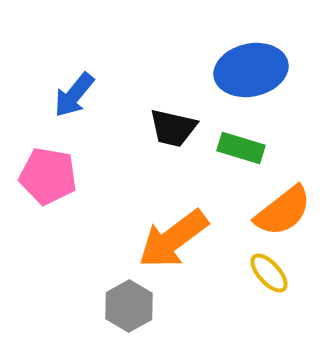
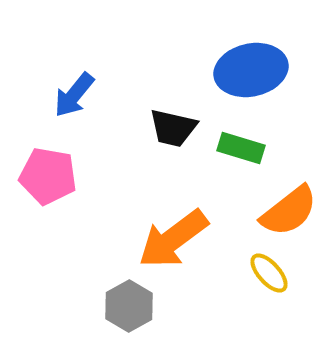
orange semicircle: moved 6 px right
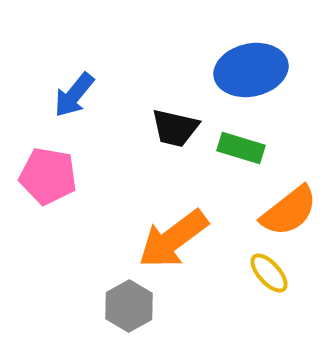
black trapezoid: moved 2 px right
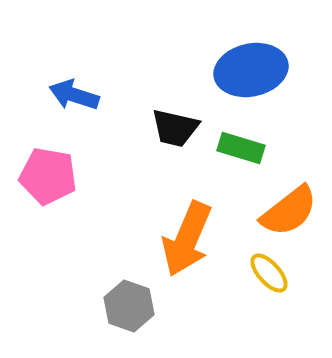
blue arrow: rotated 69 degrees clockwise
orange arrow: moved 14 px right; rotated 30 degrees counterclockwise
gray hexagon: rotated 12 degrees counterclockwise
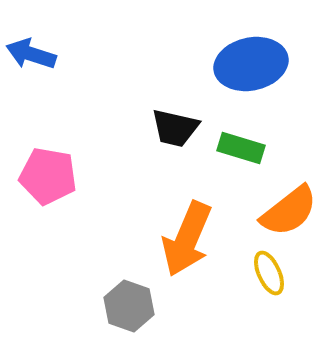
blue ellipse: moved 6 px up
blue arrow: moved 43 px left, 41 px up
yellow ellipse: rotated 18 degrees clockwise
